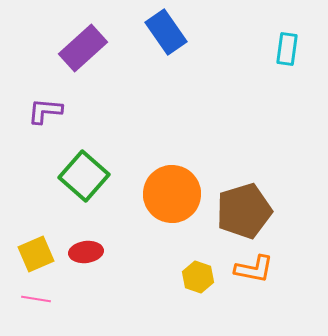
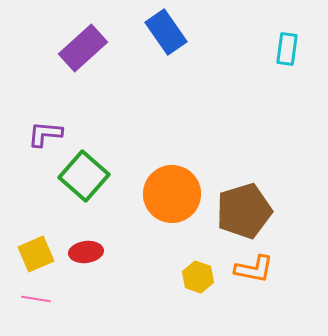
purple L-shape: moved 23 px down
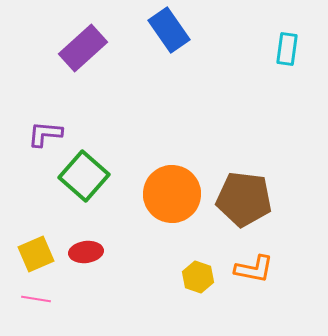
blue rectangle: moved 3 px right, 2 px up
brown pentagon: moved 12 px up; rotated 24 degrees clockwise
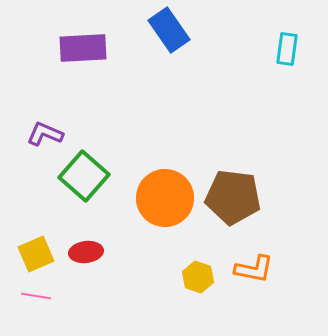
purple rectangle: rotated 39 degrees clockwise
purple L-shape: rotated 18 degrees clockwise
orange circle: moved 7 px left, 4 px down
brown pentagon: moved 11 px left, 2 px up
pink line: moved 3 px up
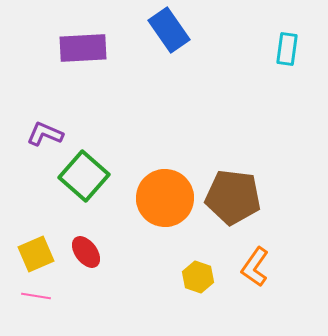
red ellipse: rotated 60 degrees clockwise
orange L-shape: moved 1 px right, 2 px up; rotated 114 degrees clockwise
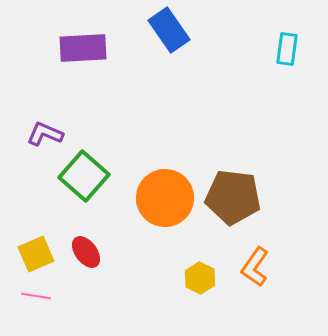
yellow hexagon: moved 2 px right, 1 px down; rotated 8 degrees clockwise
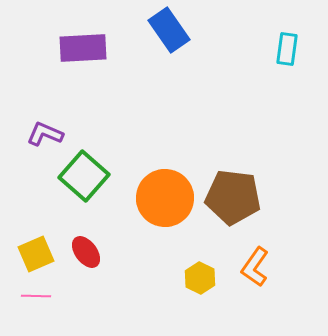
pink line: rotated 8 degrees counterclockwise
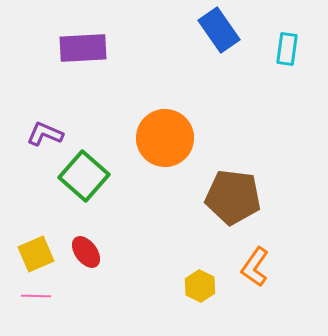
blue rectangle: moved 50 px right
orange circle: moved 60 px up
yellow hexagon: moved 8 px down
